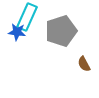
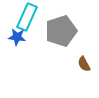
blue star: moved 5 px down
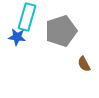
cyan rectangle: rotated 8 degrees counterclockwise
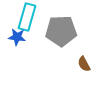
gray pentagon: rotated 16 degrees clockwise
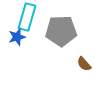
blue star: rotated 24 degrees counterclockwise
brown semicircle: rotated 14 degrees counterclockwise
